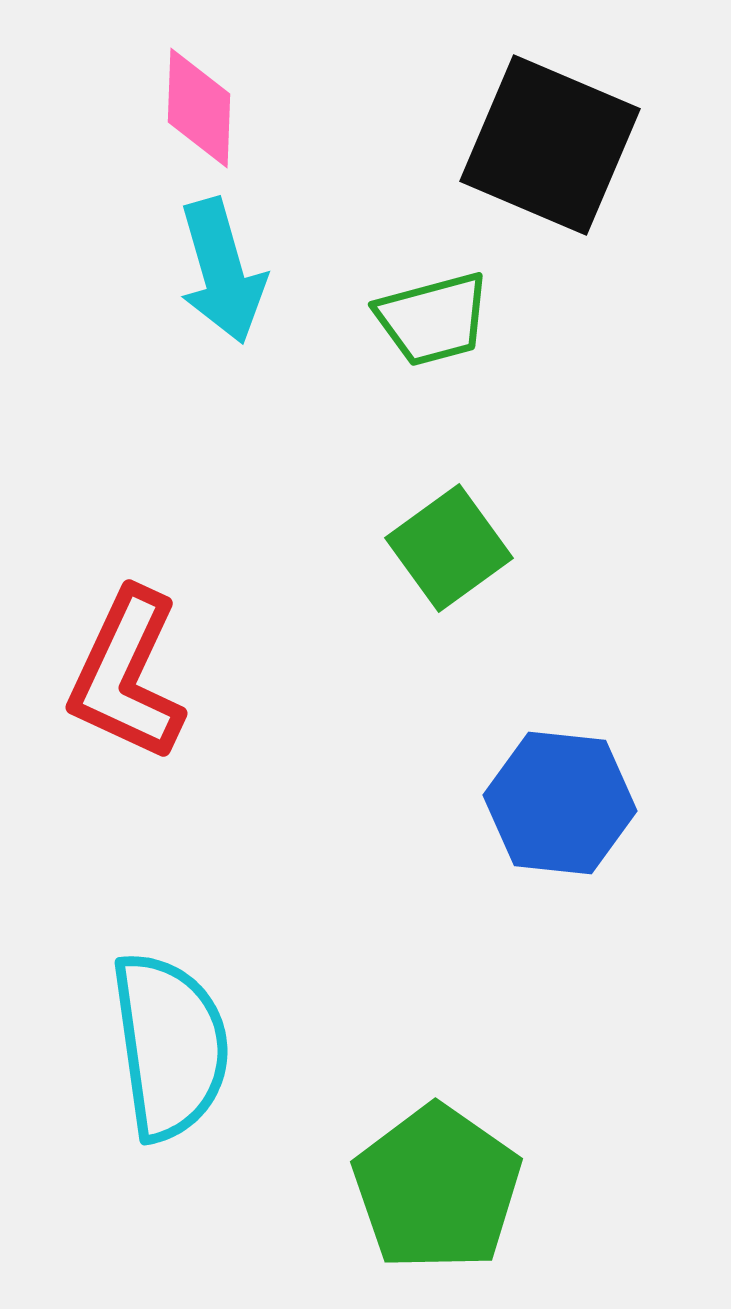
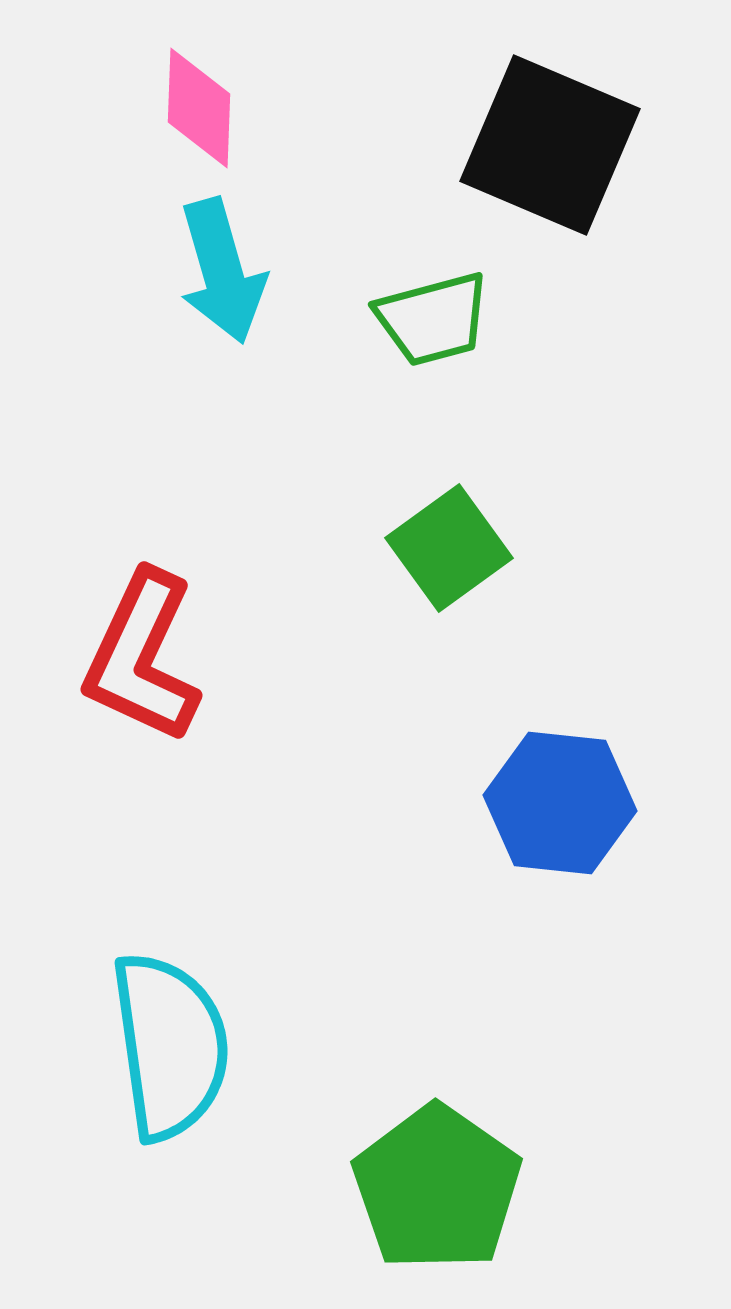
red L-shape: moved 15 px right, 18 px up
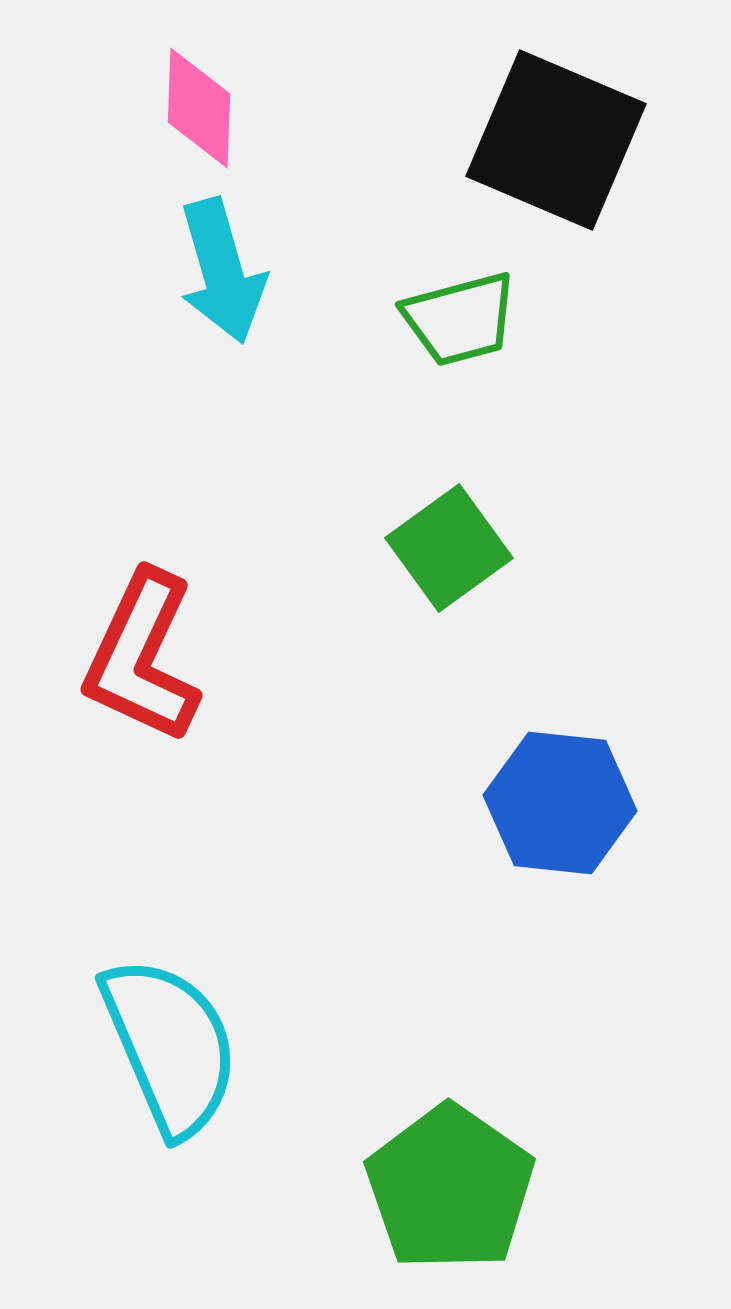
black square: moved 6 px right, 5 px up
green trapezoid: moved 27 px right
cyan semicircle: rotated 15 degrees counterclockwise
green pentagon: moved 13 px right
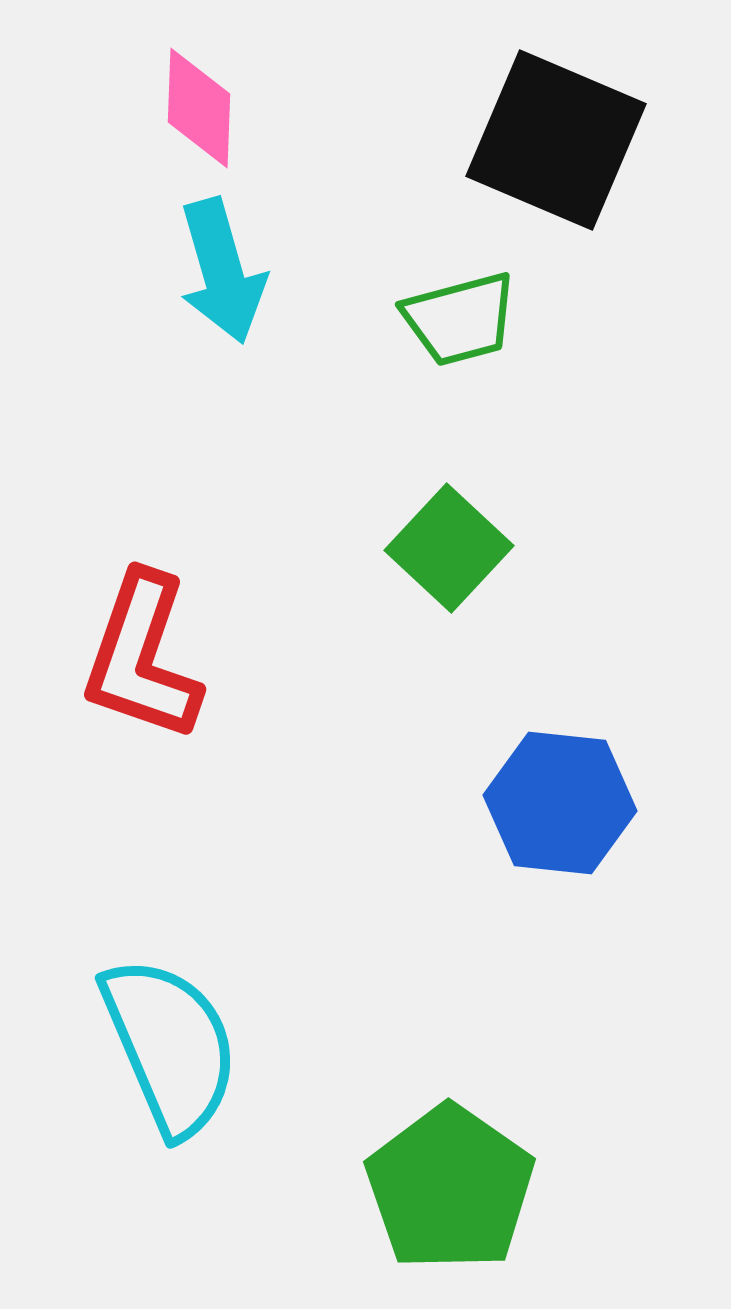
green square: rotated 11 degrees counterclockwise
red L-shape: rotated 6 degrees counterclockwise
